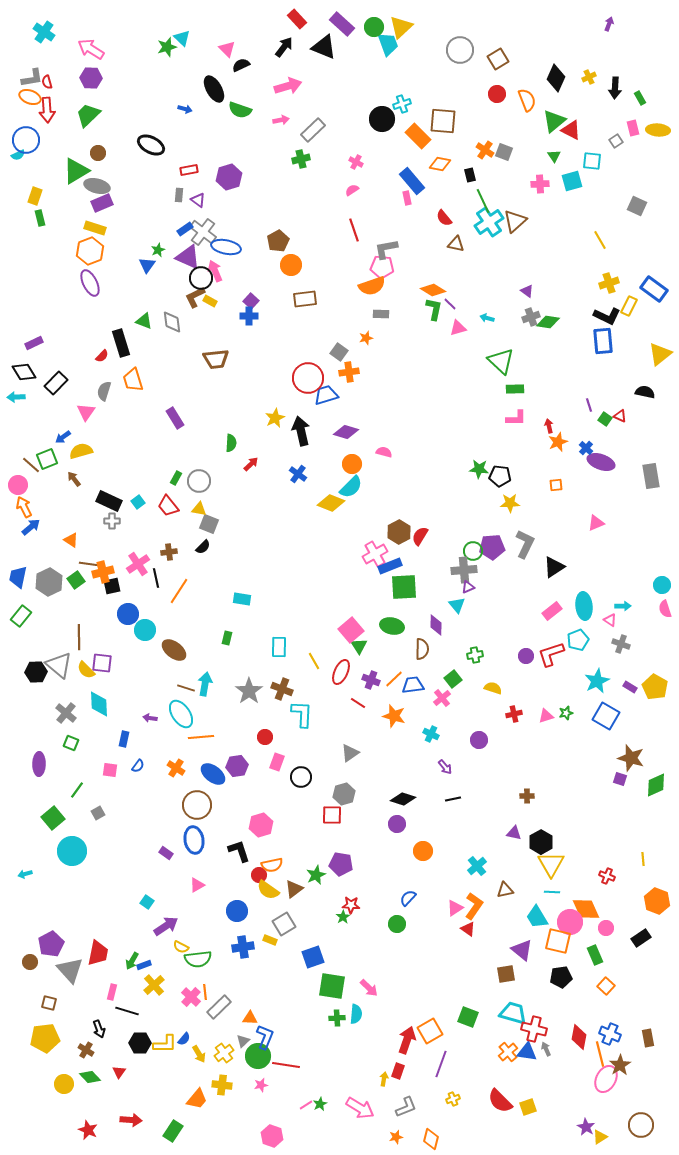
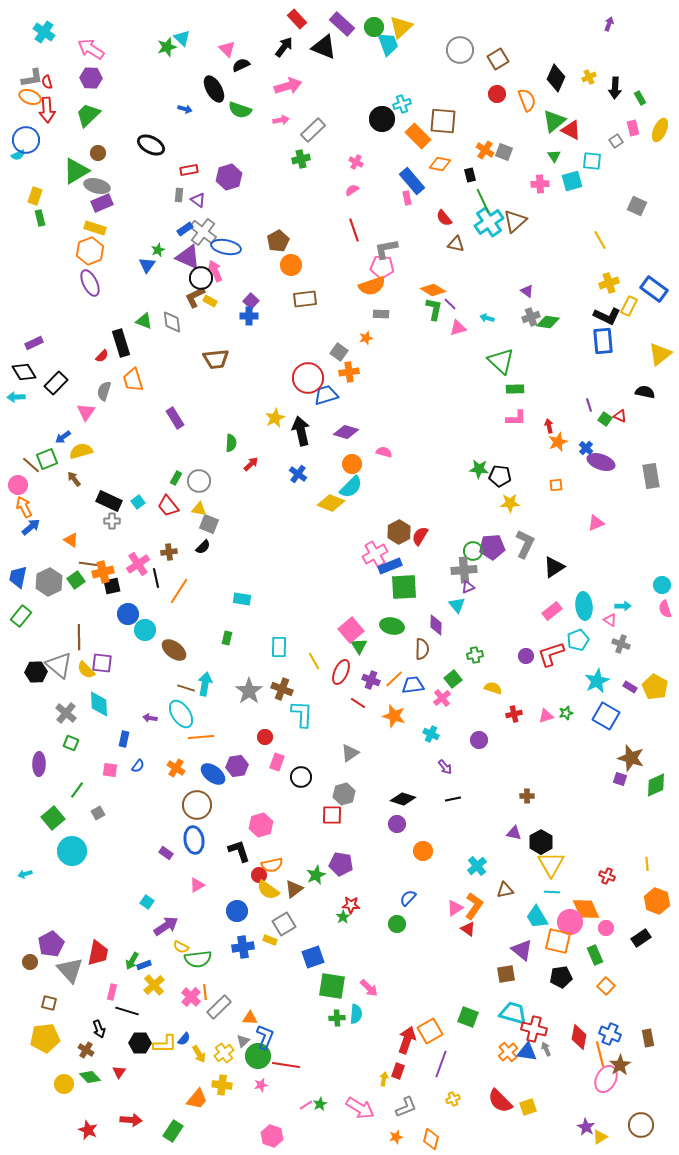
yellow ellipse at (658, 130): moved 2 px right; rotated 70 degrees counterclockwise
yellow line at (643, 859): moved 4 px right, 5 px down
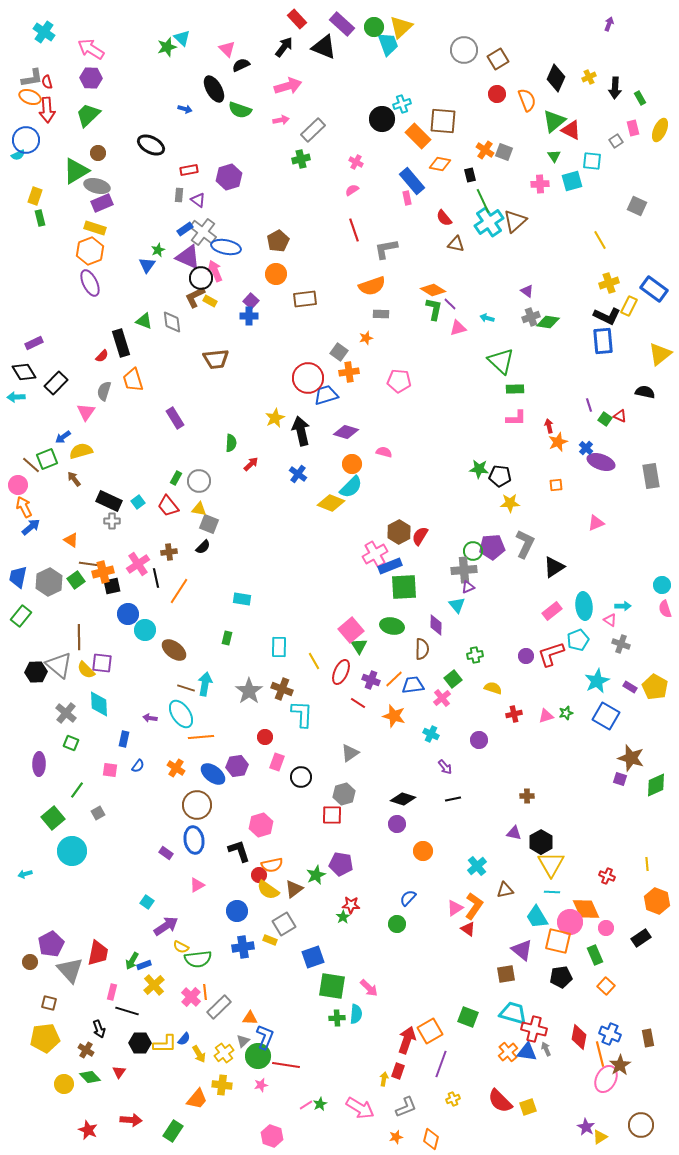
gray circle at (460, 50): moved 4 px right
orange circle at (291, 265): moved 15 px left, 9 px down
pink pentagon at (382, 267): moved 17 px right, 114 px down
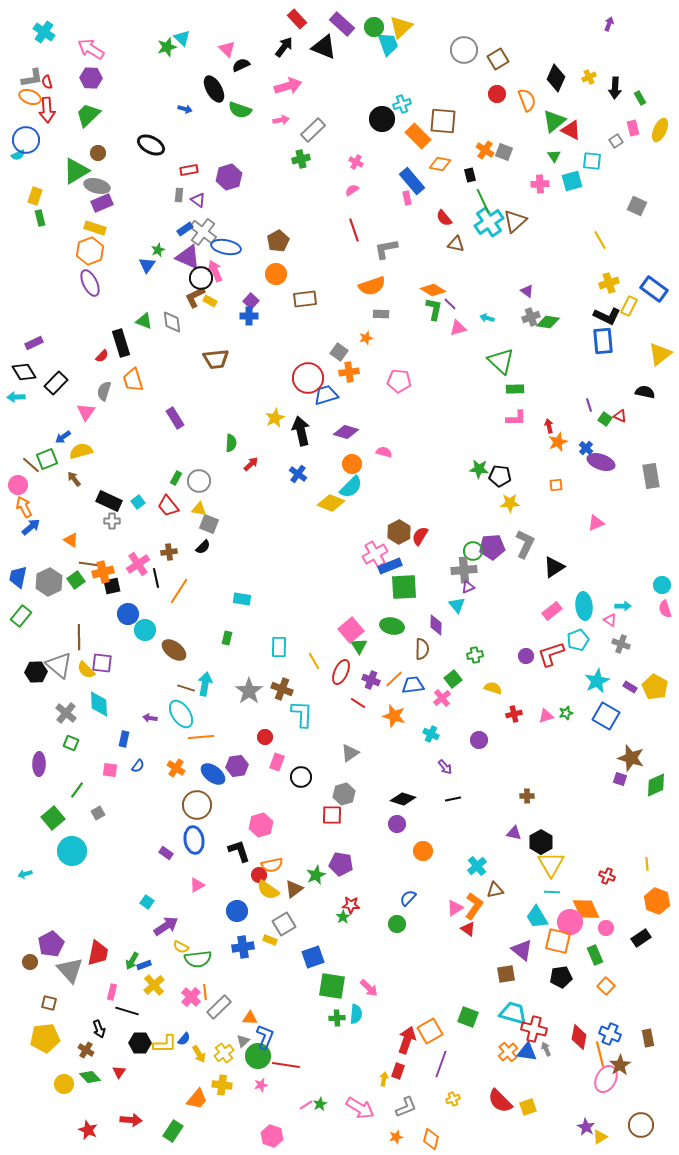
brown triangle at (505, 890): moved 10 px left
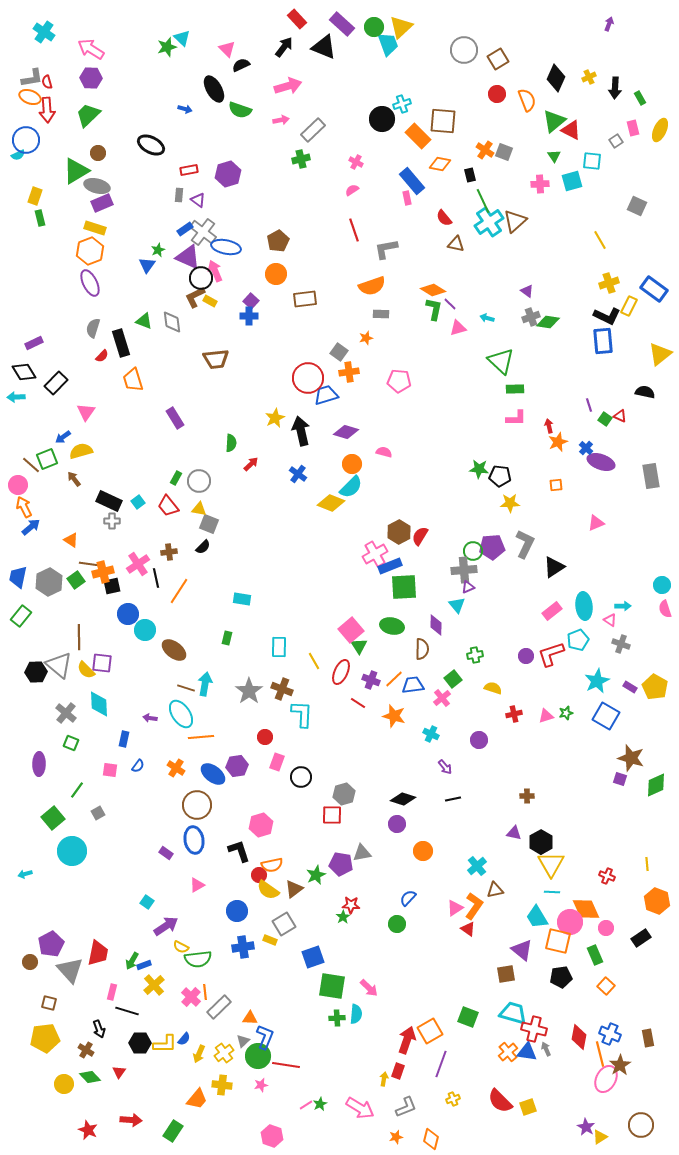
purple hexagon at (229, 177): moved 1 px left, 3 px up
gray semicircle at (104, 391): moved 11 px left, 63 px up
gray triangle at (350, 753): moved 12 px right, 100 px down; rotated 24 degrees clockwise
yellow arrow at (199, 1054): rotated 54 degrees clockwise
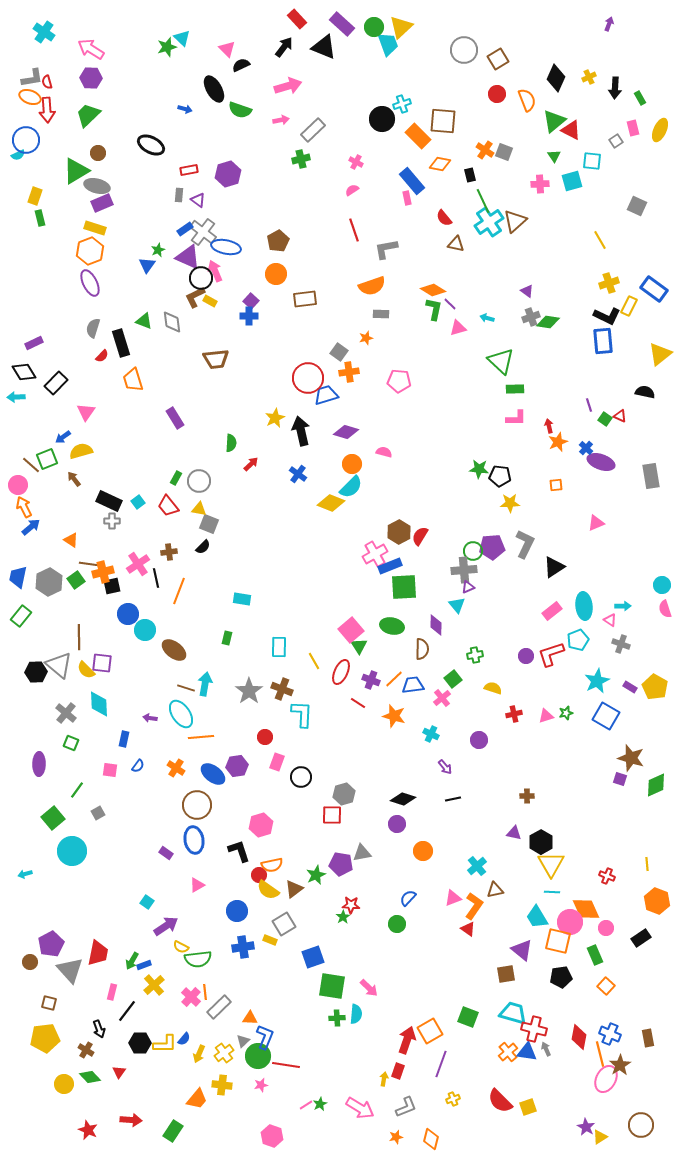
orange line at (179, 591): rotated 12 degrees counterclockwise
pink triangle at (455, 908): moved 2 px left, 10 px up; rotated 12 degrees clockwise
black line at (127, 1011): rotated 70 degrees counterclockwise
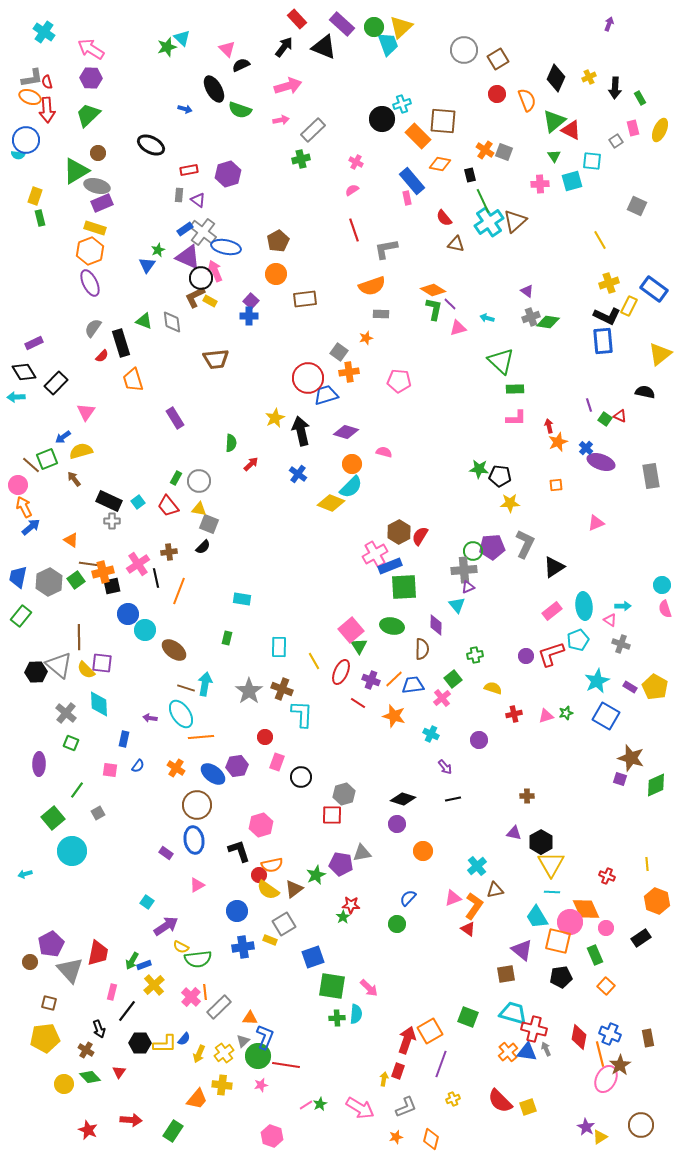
cyan semicircle at (18, 155): rotated 32 degrees clockwise
gray semicircle at (93, 328): rotated 18 degrees clockwise
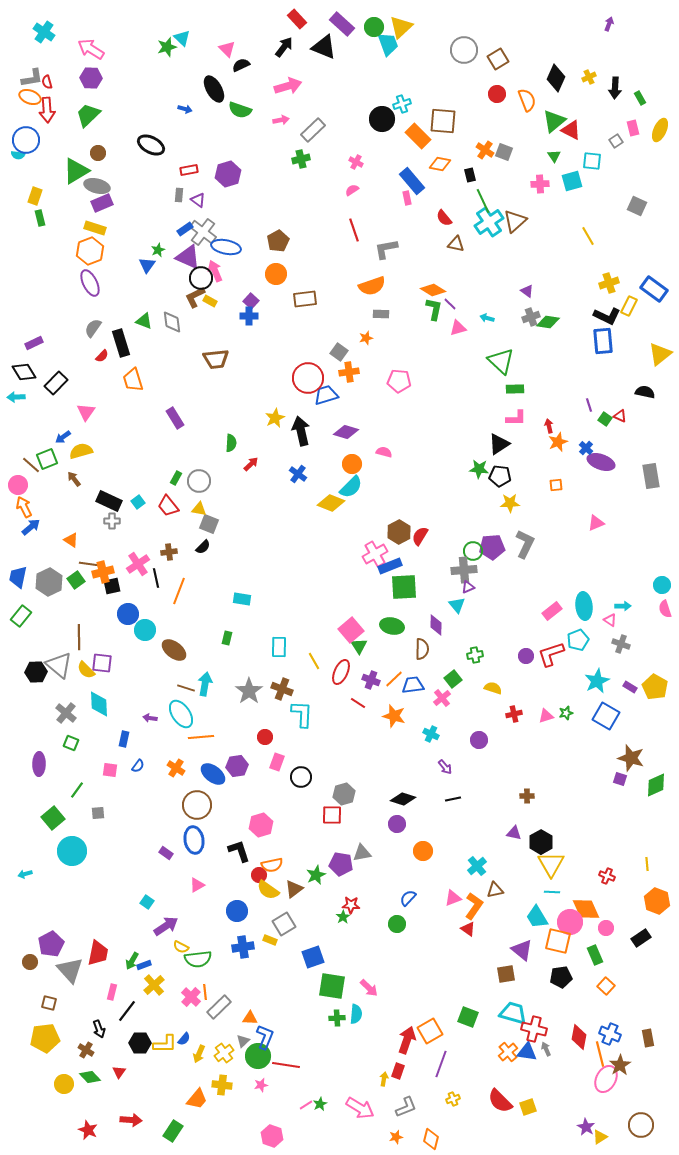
yellow line at (600, 240): moved 12 px left, 4 px up
black triangle at (554, 567): moved 55 px left, 123 px up
gray square at (98, 813): rotated 24 degrees clockwise
